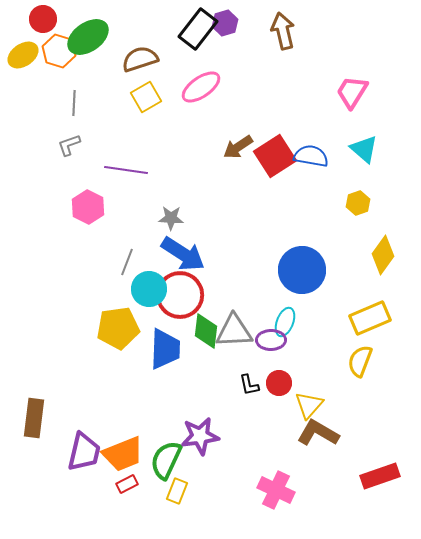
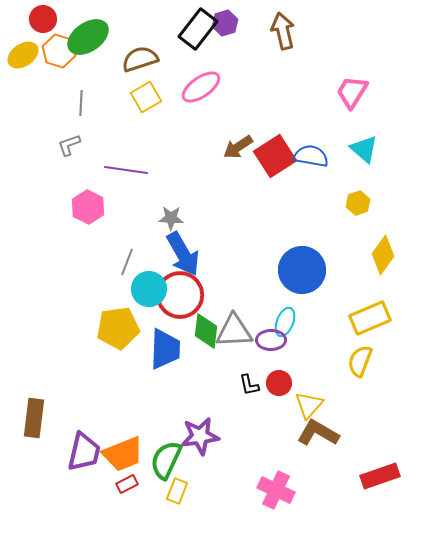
gray line at (74, 103): moved 7 px right
blue arrow at (183, 254): rotated 27 degrees clockwise
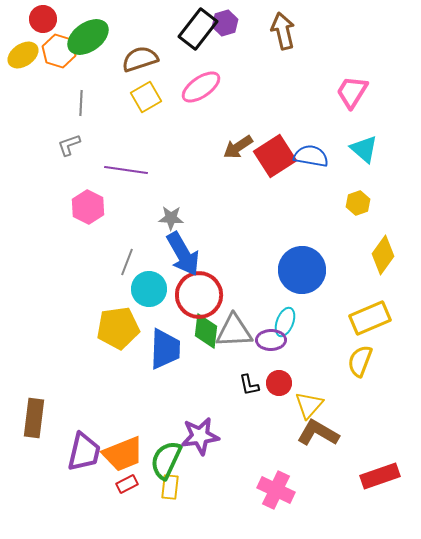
red circle at (180, 295): moved 19 px right
yellow rectangle at (177, 491): moved 7 px left, 4 px up; rotated 15 degrees counterclockwise
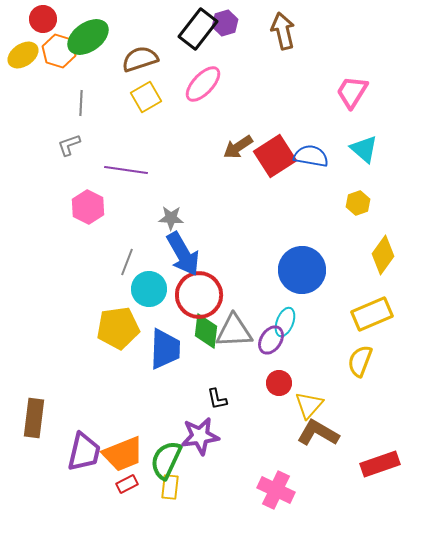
pink ellipse at (201, 87): moved 2 px right, 3 px up; rotated 12 degrees counterclockwise
yellow rectangle at (370, 318): moved 2 px right, 4 px up
purple ellipse at (271, 340): rotated 56 degrees counterclockwise
black L-shape at (249, 385): moved 32 px left, 14 px down
red rectangle at (380, 476): moved 12 px up
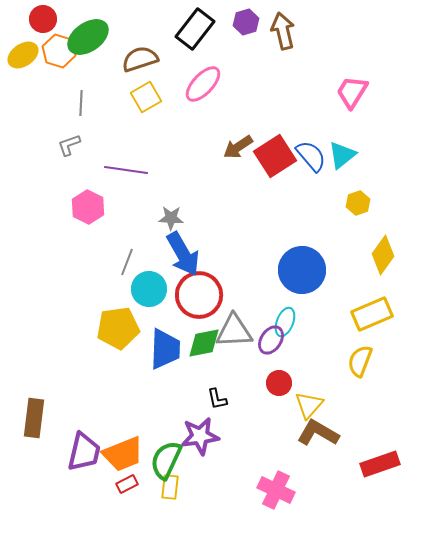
purple hexagon at (225, 23): moved 21 px right, 1 px up
black rectangle at (198, 29): moved 3 px left
cyan triangle at (364, 149): moved 22 px left, 6 px down; rotated 40 degrees clockwise
blue semicircle at (311, 156): rotated 40 degrees clockwise
green diamond at (206, 331): moved 2 px left, 12 px down; rotated 72 degrees clockwise
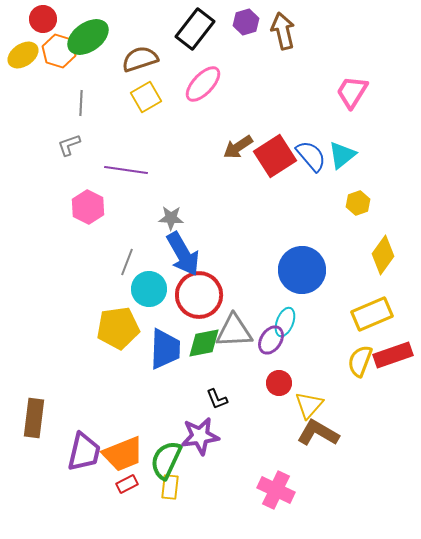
black L-shape at (217, 399): rotated 10 degrees counterclockwise
red rectangle at (380, 464): moved 13 px right, 109 px up
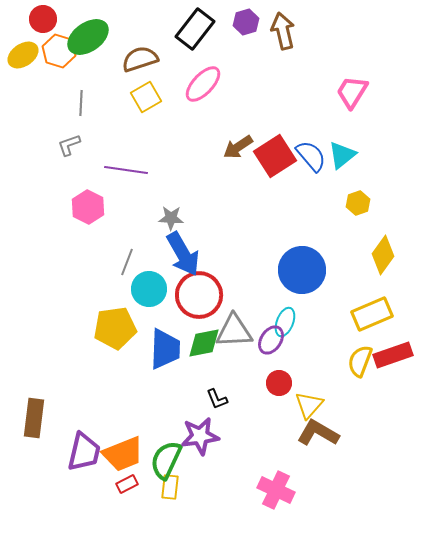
yellow pentagon at (118, 328): moved 3 px left
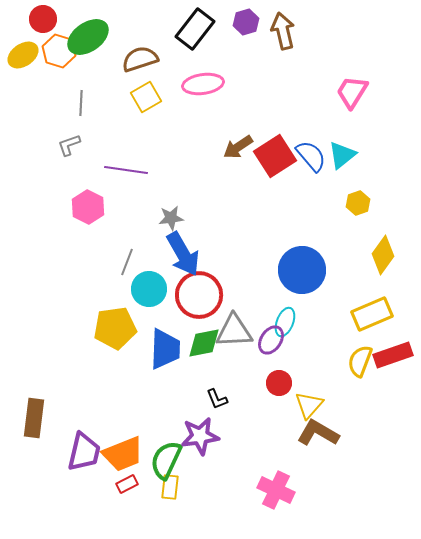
pink ellipse at (203, 84): rotated 39 degrees clockwise
gray star at (171, 218): rotated 10 degrees counterclockwise
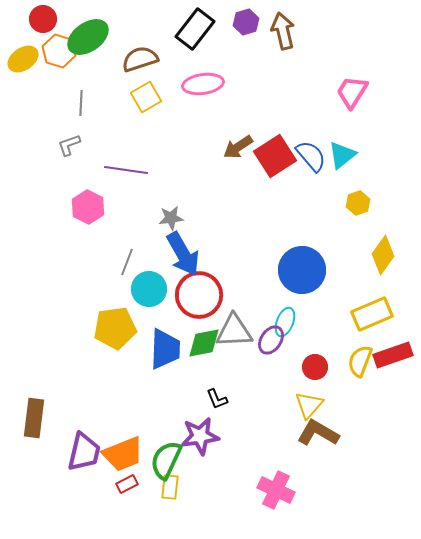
yellow ellipse at (23, 55): moved 4 px down
red circle at (279, 383): moved 36 px right, 16 px up
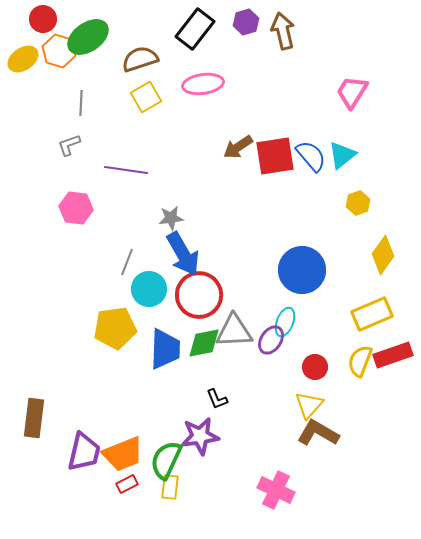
red square at (275, 156): rotated 24 degrees clockwise
pink hexagon at (88, 207): moved 12 px left, 1 px down; rotated 20 degrees counterclockwise
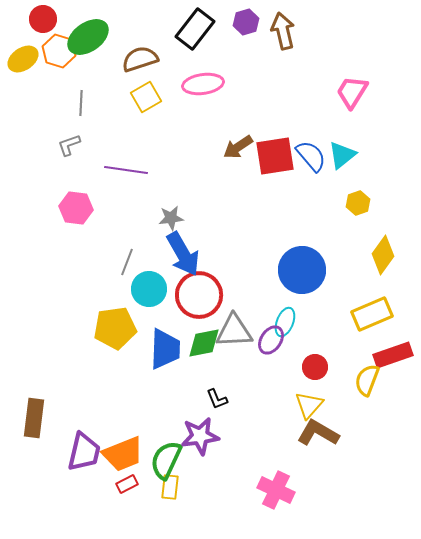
yellow semicircle at (360, 361): moved 7 px right, 19 px down
